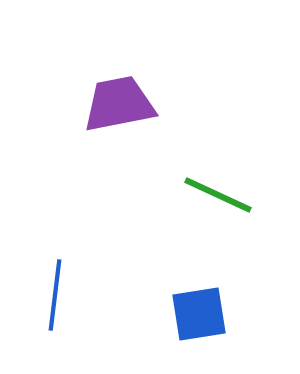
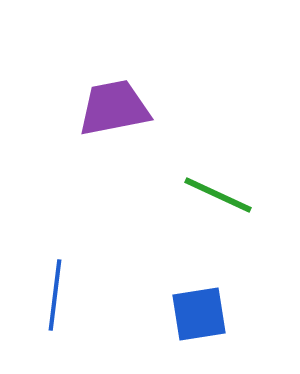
purple trapezoid: moved 5 px left, 4 px down
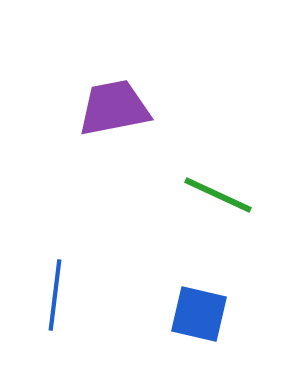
blue square: rotated 22 degrees clockwise
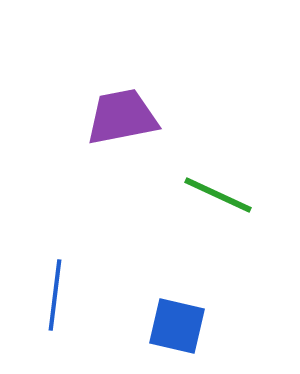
purple trapezoid: moved 8 px right, 9 px down
blue square: moved 22 px left, 12 px down
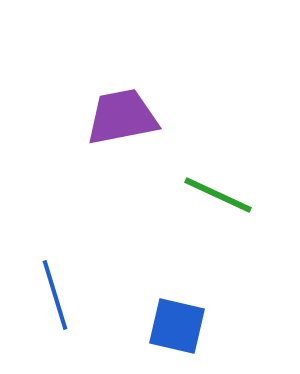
blue line: rotated 24 degrees counterclockwise
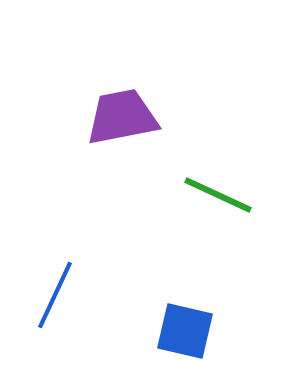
blue line: rotated 42 degrees clockwise
blue square: moved 8 px right, 5 px down
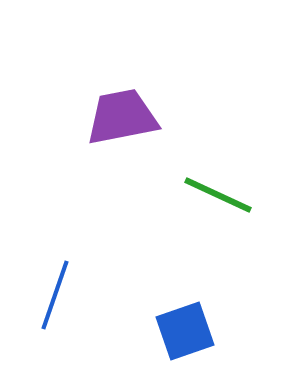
blue line: rotated 6 degrees counterclockwise
blue square: rotated 32 degrees counterclockwise
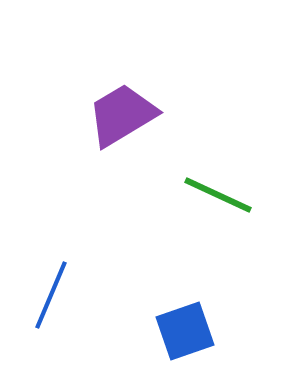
purple trapezoid: moved 2 px up; rotated 20 degrees counterclockwise
blue line: moved 4 px left; rotated 4 degrees clockwise
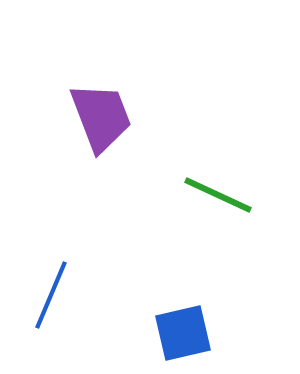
purple trapezoid: moved 21 px left, 2 px down; rotated 100 degrees clockwise
blue square: moved 2 px left, 2 px down; rotated 6 degrees clockwise
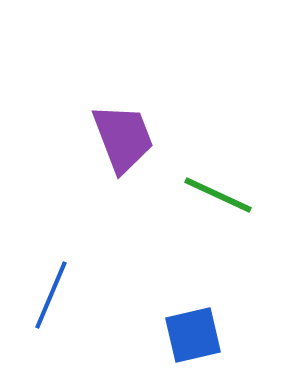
purple trapezoid: moved 22 px right, 21 px down
blue square: moved 10 px right, 2 px down
